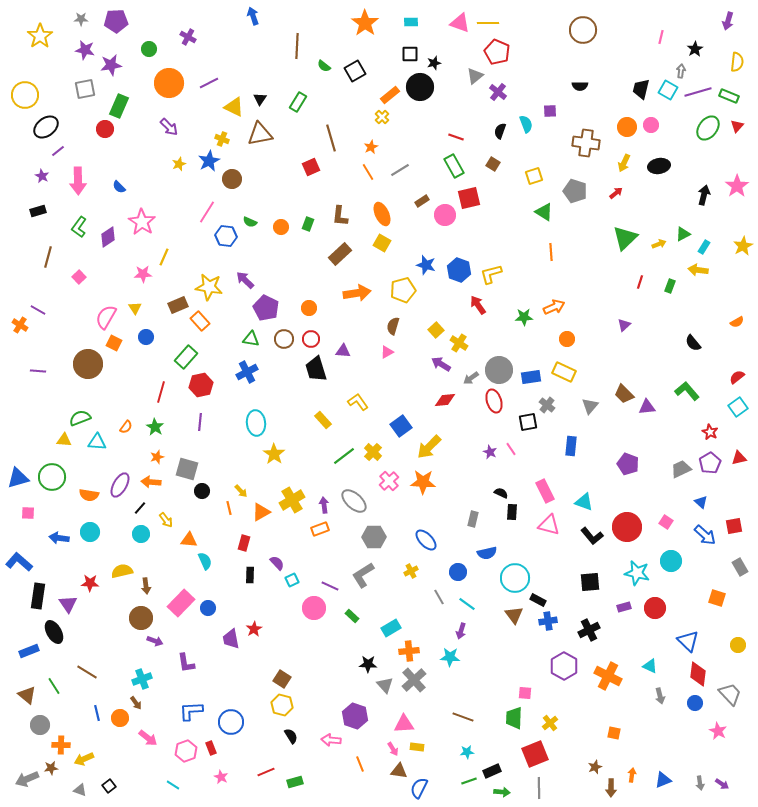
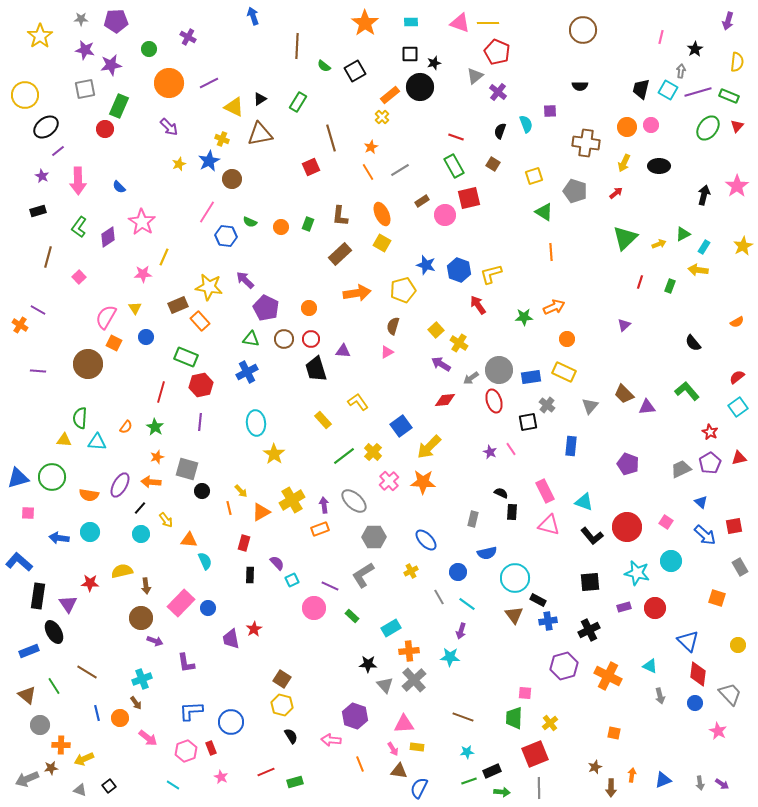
black triangle at (260, 99): rotated 24 degrees clockwise
black ellipse at (659, 166): rotated 10 degrees clockwise
green rectangle at (186, 357): rotated 70 degrees clockwise
green semicircle at (80, 418): rotated 65 degrees counterclockwise
purple hexagon at (564, 666): rotated 16 degrees clockwise
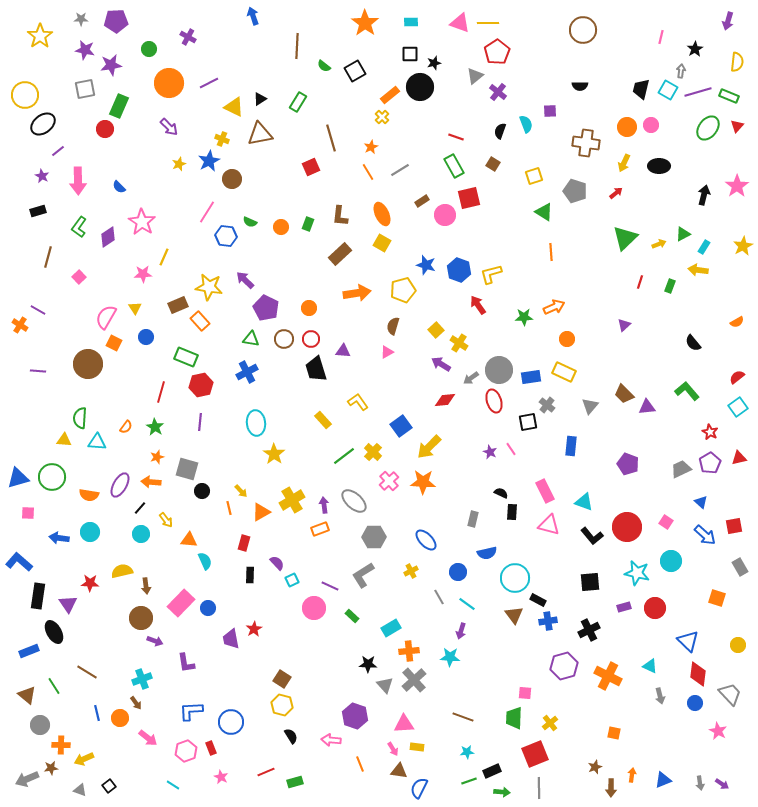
red pentagon at (497, 52): rotated 15 degrees clockwise
black ellipse at (46, 127): moved 3 px left, 3 px up
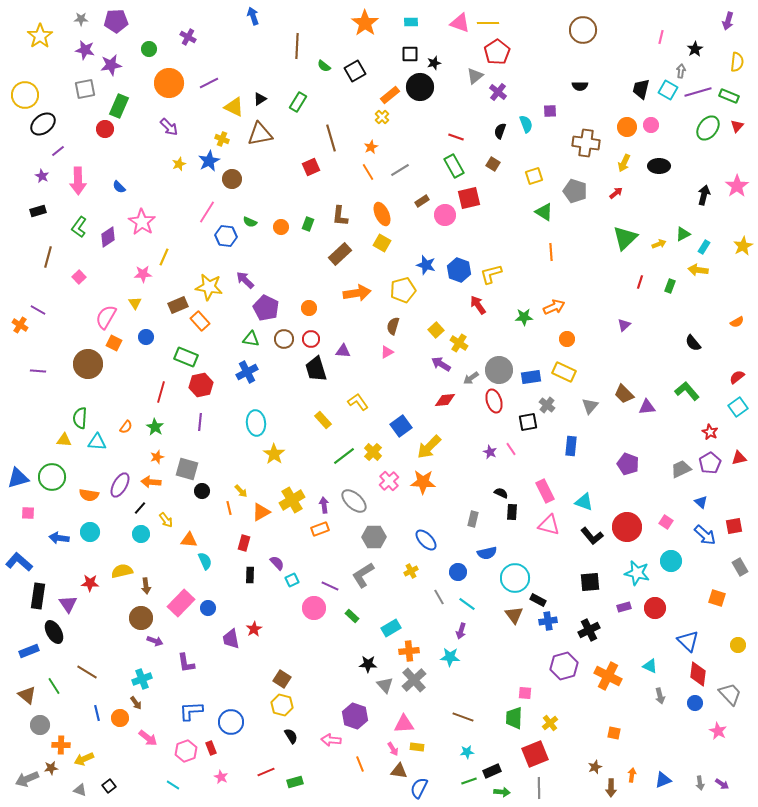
yellow triangle at (135, 308): moved 5 px up
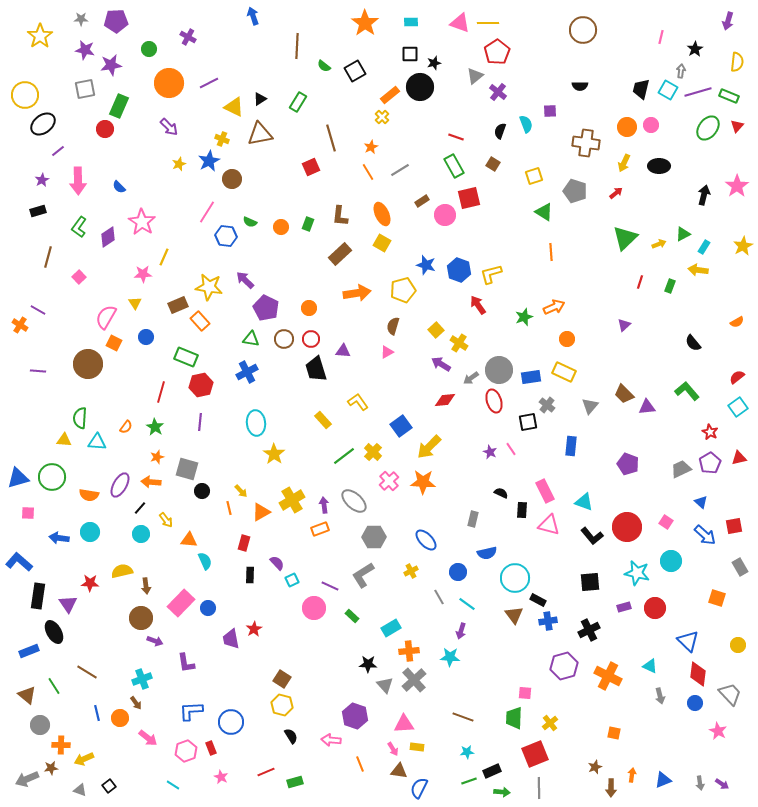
purple star at (42, 176): moved 4 px down; rotated 16 degrees clockwise
green star at (524, 317): rotated 18 degrees counterclockwise
black rectangle at (512, 512): moved 10 px right, 2 px up
